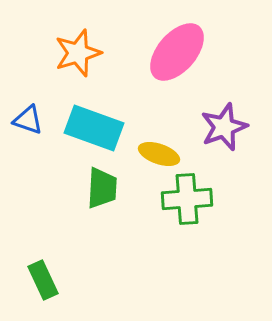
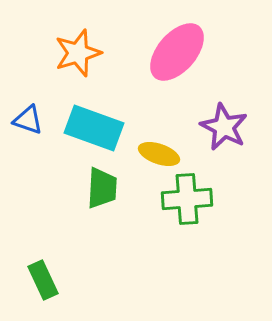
purple star: rotated 24 degrees counterclockwise
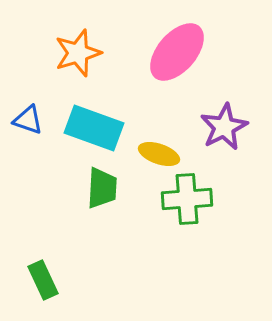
purple star: rotated 18 degrees clockwise
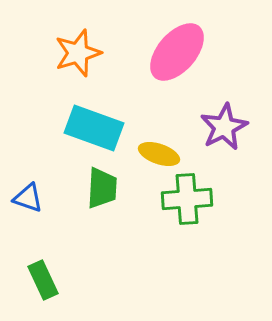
blue triangle: moved 78 px down
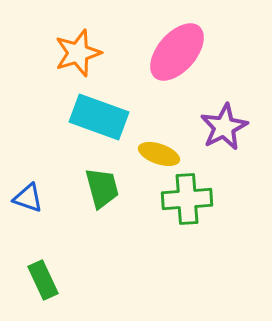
cyan rectangle: moved 5 px right, 11 px up
green trapezoid: rotated 18 degrees counterclockwise
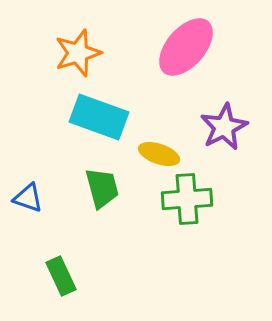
pink ellipse: moved 9 px right, 5 px up
green rectangle: moved 18 px right, 4 px up
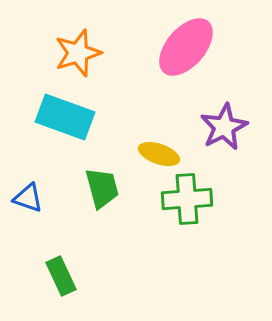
cyan rectangle: moved 34 px left
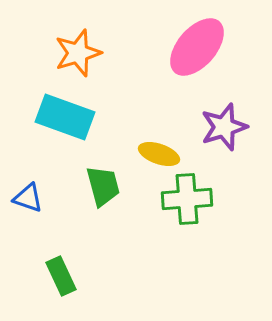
pink ellipse: moved 11 px right
purple star: rotated 9 degrees clockwise
green trapezoid: moved 1 px right, 2 px up
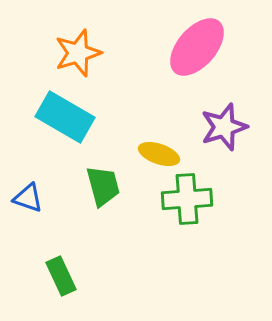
cyan rectangle: rotated 10 degrees clockwise
